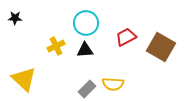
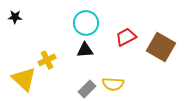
black star: moved 1 px up
yellow cross: moved 9 px left, 14 px down
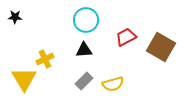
cyan circle: moved 3 px up
black triangle: moved 1 px left
yellow cross: moved 2 px left, 1 px up
yellow triangle: rotated 16 degrees clockwise
yellow semicircle: rotated 20 degrees counterclockwise
gray rectangle: moved 3 px left, 8 px up
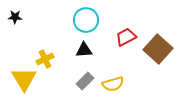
brown square: moved 3 px left, 2 px down; rotated 12 degrees clockwise
gray rectangle: moved 1 px right
